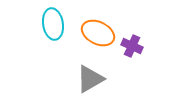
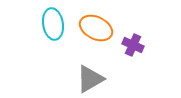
orange ellipse: moved 2 px left, 5 px up
purple cross: moved 1 px right, 1 px up
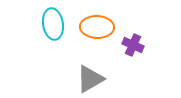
orange ellipse: moved 1 px right, 1 px up; rotated 24 degrees counterclockwise
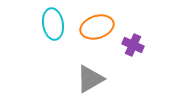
orange ellipse: rotated 20 degrees counterclockwise
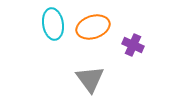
orange ellipse: moved 4 px left
gray triangle: rotated 36 degrees counterclockwise
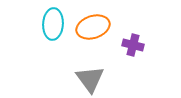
cyan ellipse: rotated 12 degrees clockwise
purple cross: rotated 10 degrees counterclockwise
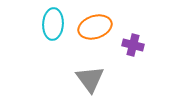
orange ellipse: moved 2 px right
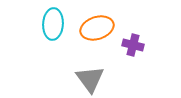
orange ellipse: moved 2 px right, 1 px down
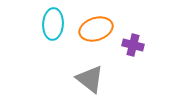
orange ellipse: moved 1 px left, 1 px down
gray triangle: rotated 16 degrees counterclockwise
